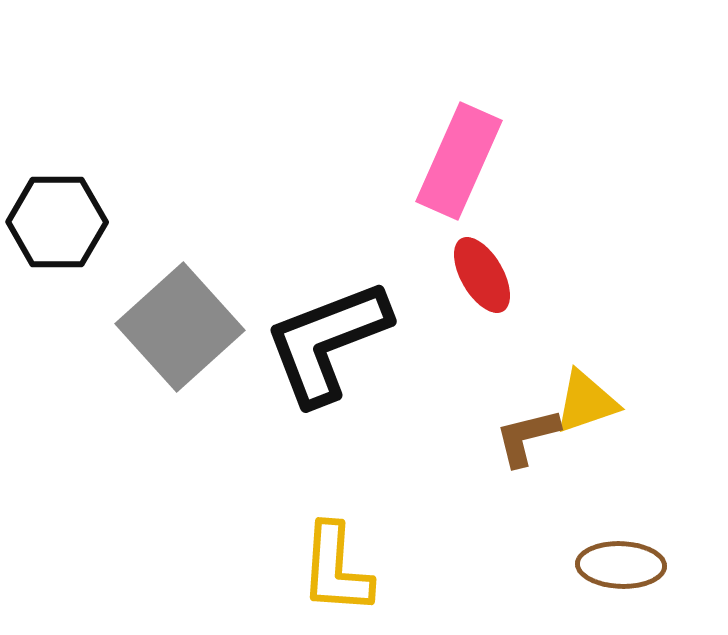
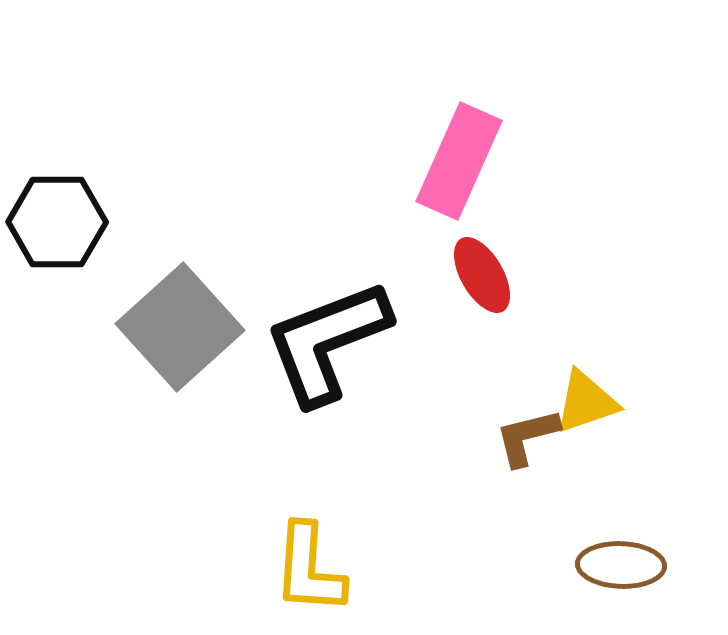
yellow L-shape: moved 27 px left
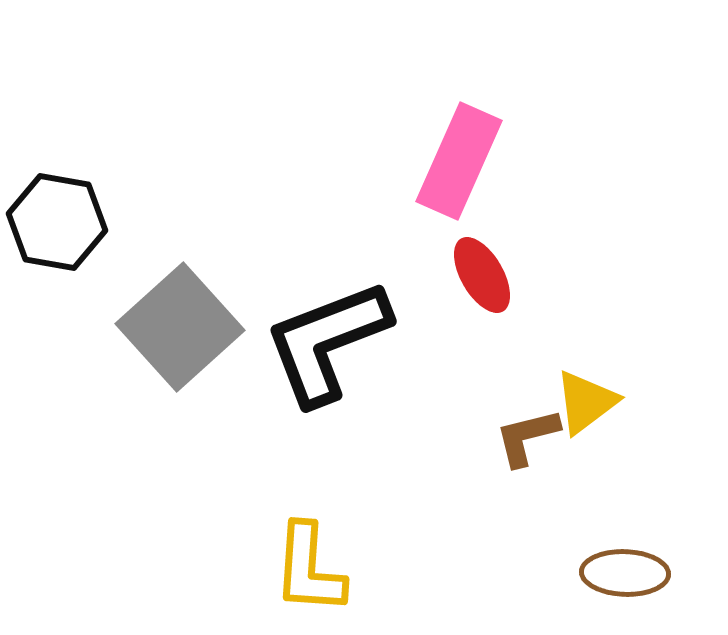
black hexagon: rotated 10 degrees clockwise
yellow triangle: rotated 18 degrees counterclockwise
brown ellipse: moved 4 px right, 8 px down
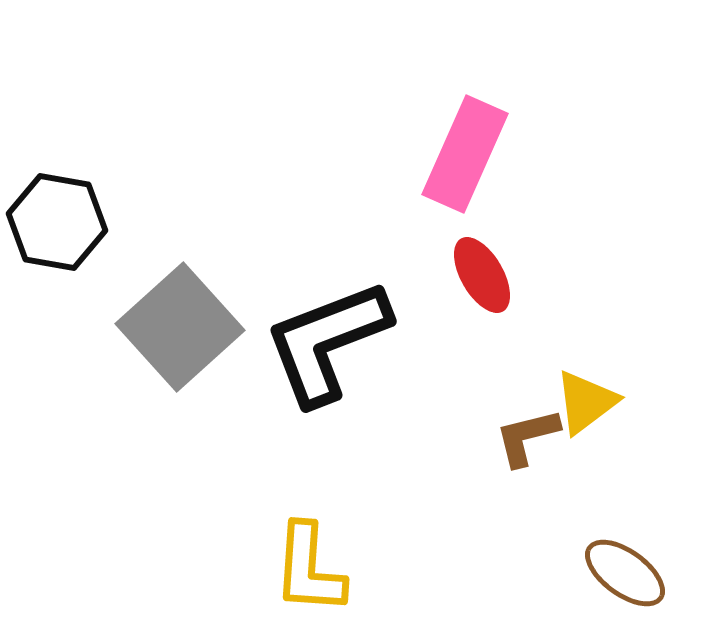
pink rectangle: moved 6 px right, 7 px up
brown ellipse: rotated 34 degrees clockwise
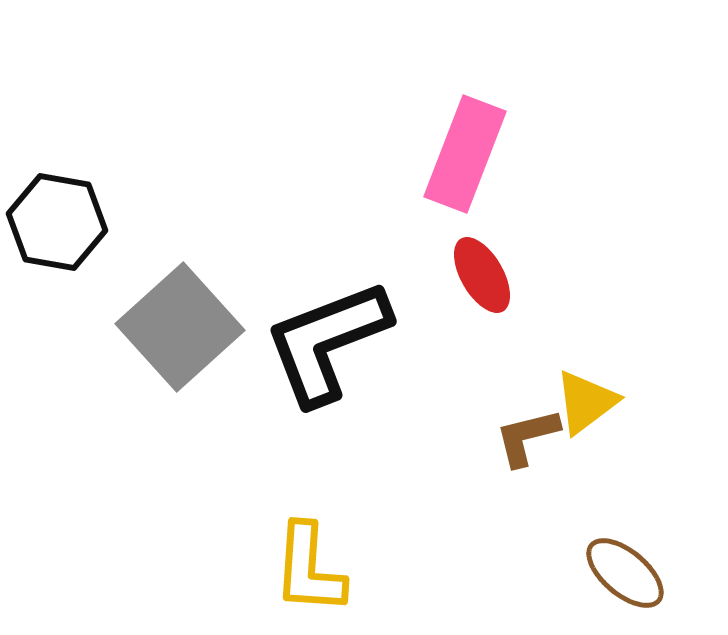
pink rectangle: rotated 3 degrees counterclockwise
brown ellipse: rotated 4 degrees clockwise
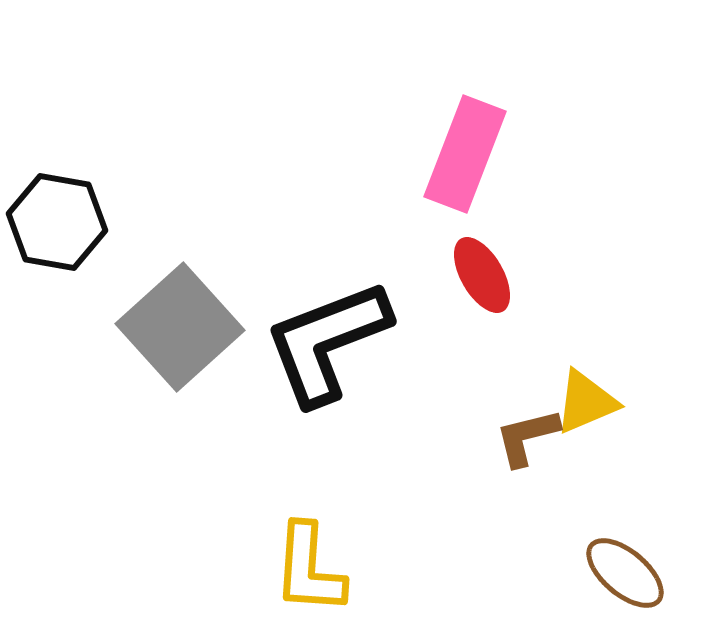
yellow triangle: rotated 14 degrees clockwise
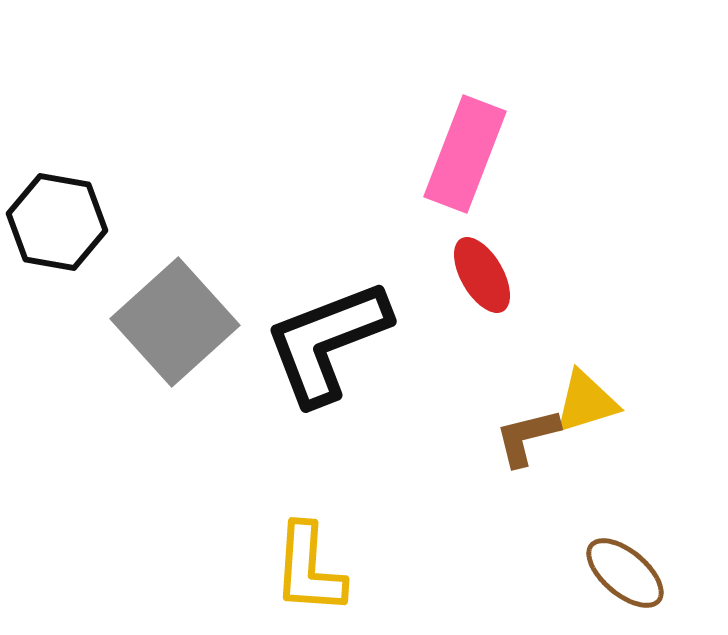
gray square: moved 5 px left, 5 px up
yellow triangle: rotated 6 degrees clockwise
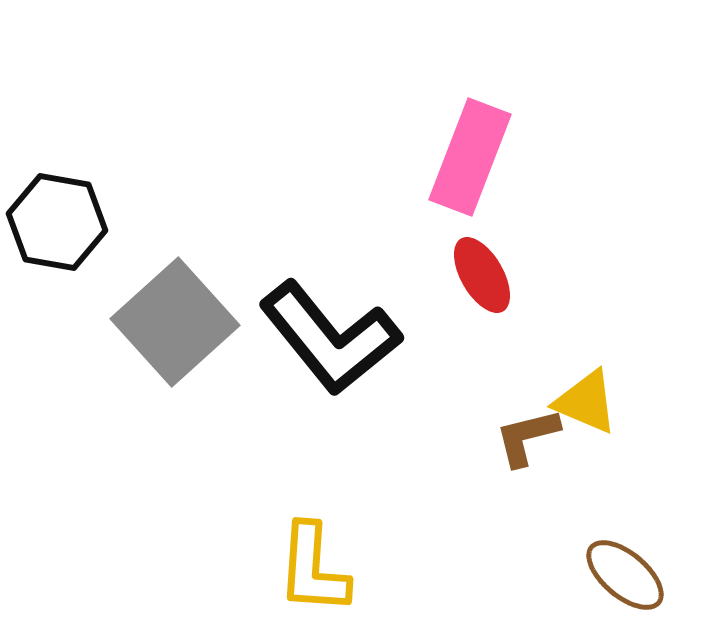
pink rectangle: moved 5 px right, 3 px down
black L-shape: moved 3 px right, 4 px up; rotated 108 degrees counterclockwise
yellow triangle: rotated 40 degrees clockwise
yellow L-shape: moved 4 px right
brown ellipse: moved 2 px down
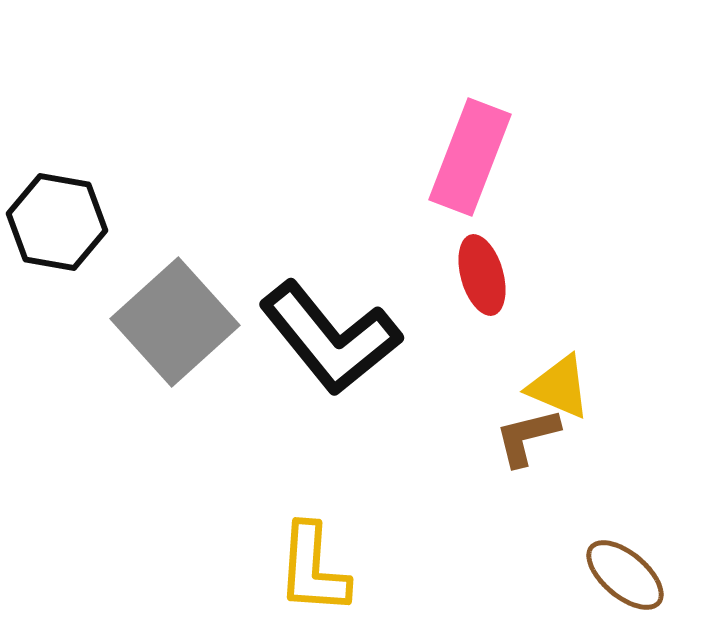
red ellipse: rotated 14 degrees clockwise
yellow triangle: moved 27 px left, 15 px up
